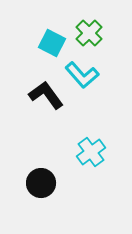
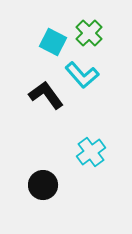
cyan square: moved 1 px right, 1 px up
black circle: moved 2 px right, 2 px down
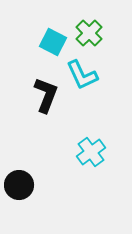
cyan L-shape: rotated 16 degrees clockwise
black L-shape: rotated 57 degrees clockwise
black circle: moved 24 px left
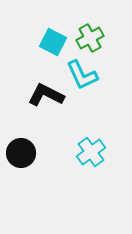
green cross: moved 1 px right, 5 px down; rotated 16 degrees clockwise
black L-shape: rotated 84 degrees counterclockwise
black circle: moved 2 px right, 32 px up
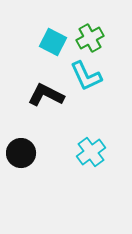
cyan L-shape: moved 4 px right, 1 px down
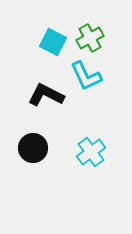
black circle: moved 12 px right, 5 px up
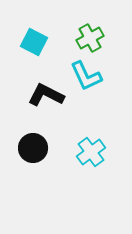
cyan square: moved 19 px left
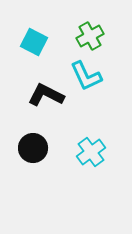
green cross: moved 2 px up
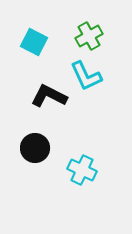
green cross: moved 1 px left
black L-shape: moved 3 px right, 1 px down
black circle: moved 2 px right
cyan cross: moved 9 px left, 18 px down; rotated 28 degrees counterclockwise
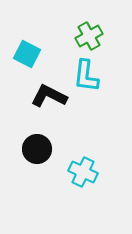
cyan square: moved 7 px left, 12 px down
cyan L-shape: rotated 32 degrees clockwise
black circle: moved 2 px right, 1 px down
cyan cross: moved 1 px right, 2 px down
